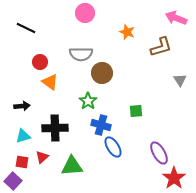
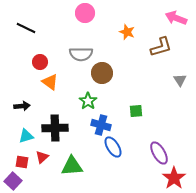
cyan triangle: moved 3 px right
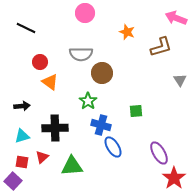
cyan triangle: moved 4 px left
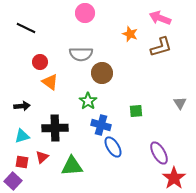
pink arrow: moved 16 px left
orange star: moved 3 px right, 2 px down
gray triangle: moved 23 px down
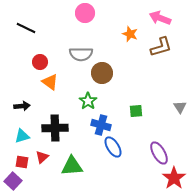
gray triangle: moved 4 px down
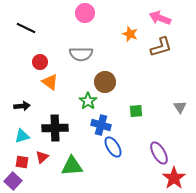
brown circle: moved 3 px right, 9 px down
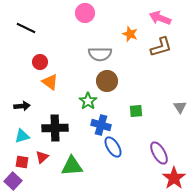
gray semicircle: moved 19 px right
brown circle: moved 2 px right, 1 px up
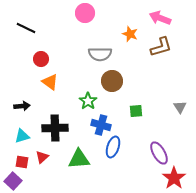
red circle: moved 1 px right, 3 px up
brown circle: moved 5 px right
blue ellipse: rotated 50 degrees clockwise
green triangle: moved 7 px right, 7 px up
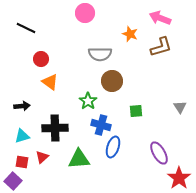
red star: moved 5 px right
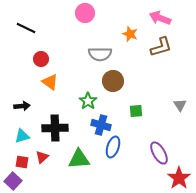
brown circle: moved 1 px right
gray triangle: moved 2 px up
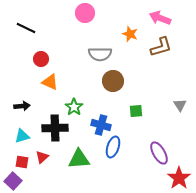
orange triangle: rotated 12 degrees counterclockwise
green star: moved 14 px left, 6 px down
